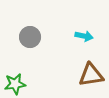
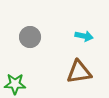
brown triangle: moved 12 px left, 3 px up
green star: rotated 10 degrees clockwise
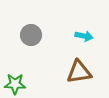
gray circle: moved 1 px right, 2 px up
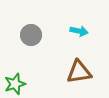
cyan arrow: moved 5 px left, 5 px up
green star: rotated 20 degrees counterclockwise
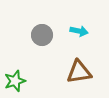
gray circle: moved 11 px right
green star: moved 3 px up
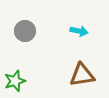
gray circle: moved 17 px left, 4 px up
brown triangle: moved 3 px right, 3 px down
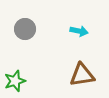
gray circle: moved 2 px up
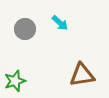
cyan arrow: moved 19 px left, 8 px up; rotated 30 degrees clockwise
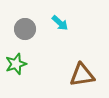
green star: moved 1 px right, 17 px up
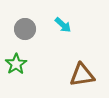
cyan arrow: moved 3 px right, 2 px down
green star: rotated 15 degrees counterclockwise
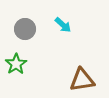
brown triangle: moved 5 px down
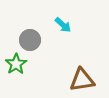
gray circle: moved 5 px right, 11 px down
